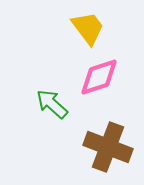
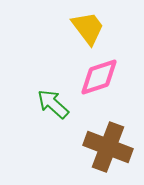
green arrow: moved 1 px right
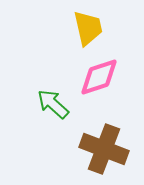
yellow trapezoid: rotated 24 degrees clockwise
brown cross: moved 4 px left, 2 px down
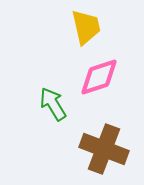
yellow trapezoid: moved 2 px left, 1 px up
green arrow: rotated 16 degrees clockwise
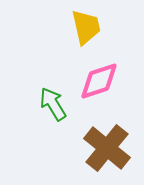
pink diamond: moved 4 px down
brown cross: moved 3 px right, 1 px up; rotated 18 degrees clockwise
